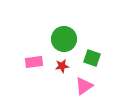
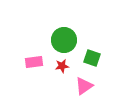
green circle: moved 1 px down
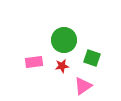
pink triangle: moved 1 px left
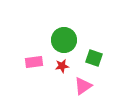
green square: moved 2 px right
